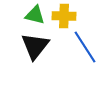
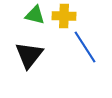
black triangle: moved 6 px left, 9 px down
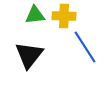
green triangle: rotated 20 degrees counterclockwise
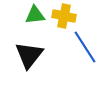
yellow cross: rotated 10 degrees clockwise
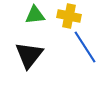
yellow cross: moved 5 px right
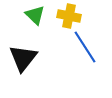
green triangle: rotated 50 degrees clockwise
black triangle: moved 6 px left, 3 px down
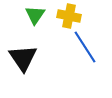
green triangle: rotated 20 degrees clockwise
black triangle: rotated 12 degrees counterclockwise
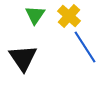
yellow cross: rotated 30 degrees clockwise
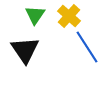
blue line: moved 2 px right
black triangle: moved 2 px right, 8 px up
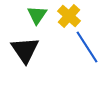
green triangle: moved 2 px right
